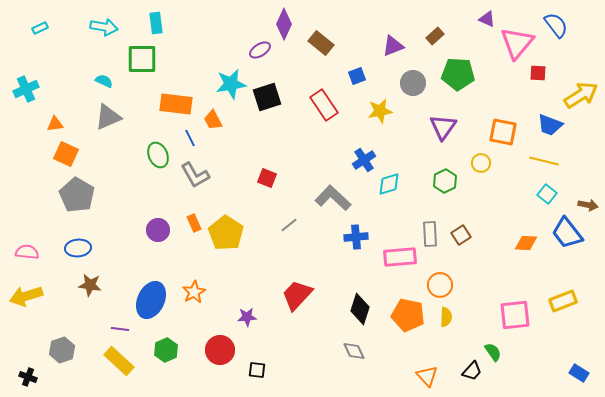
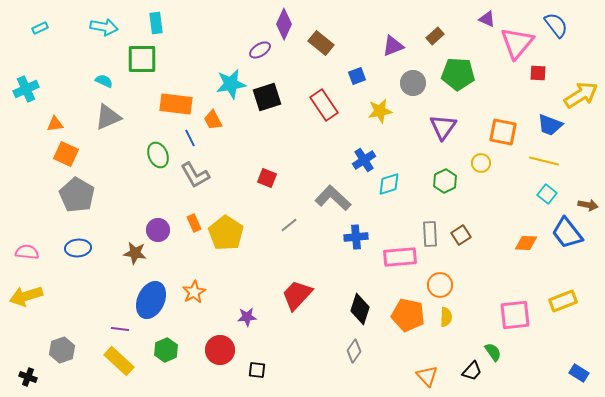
brown star at (90, 285): moved 45 px right, 32 px up
gray diamond at (354, 351): rotated 60 degrees clockwise
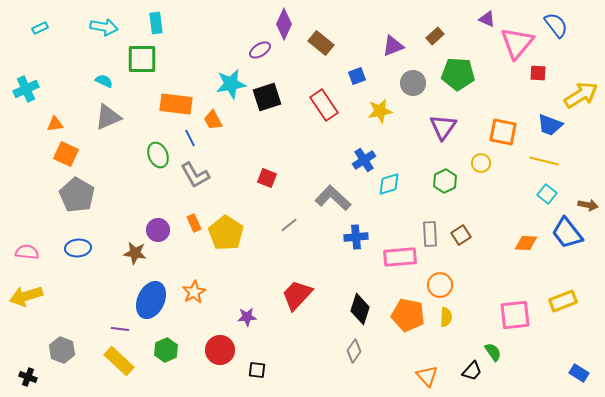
gray hexagon at (62, 350): rotated 20 degrees counterclockwise
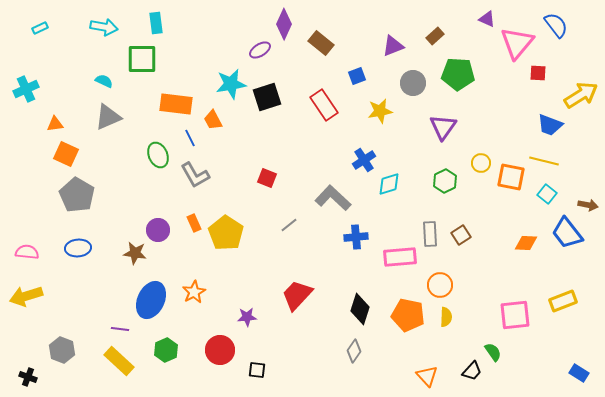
orange square at (503, 132): moved 8 px right, 45 px down
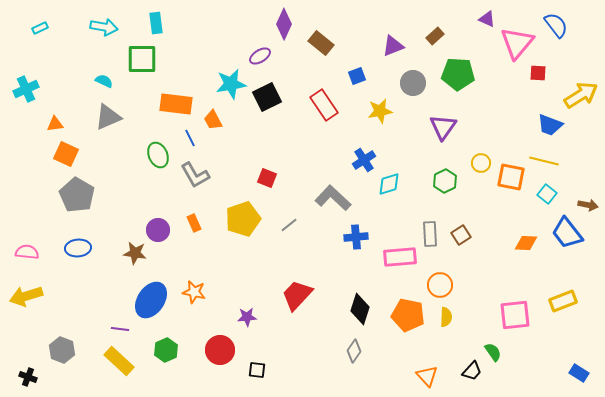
purple ellipse at (260, 50): moved 6 px down
black square at (267, 97): rotated 8 degrees counterclockwise
yellow pentagon at (226, 233): moved 17 px right, 14 px up; rotated 20 degrees clockwise
orange star at (194, 292): rotated 30 degrees counterclockwise
blue ellipse at (151, 300): rotated 9 degrees clockwise
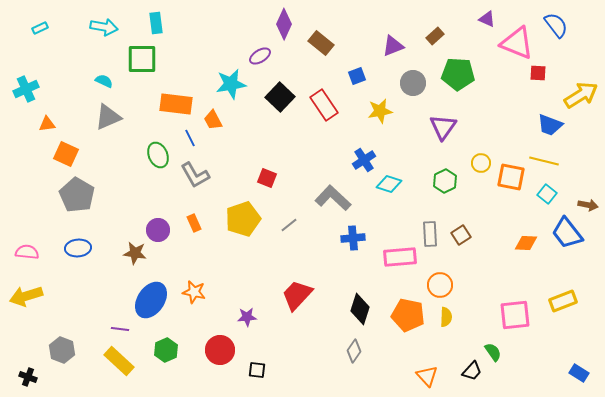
pink triangle at (517, 43): rotated 48 degrees counterclockwise
black square at (267, 97): moved 13 px right; rotated 20 degrees counterclockwise
orange triangle at (55, 124): moved 8 px left
cyan diamond at (389, 184): rotated 35 degrees clockwise
blue cross at (356, 237): moved 3 px left, 1 px down
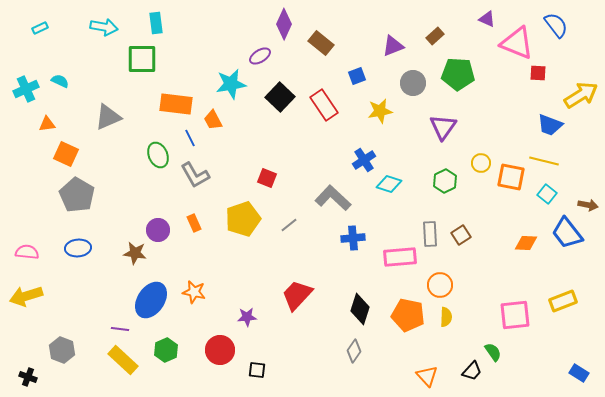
cyan semicircle at (104, 81): moved 44 px left
yellow rectangle at (119, 361): moved 4 px right, 1 px up
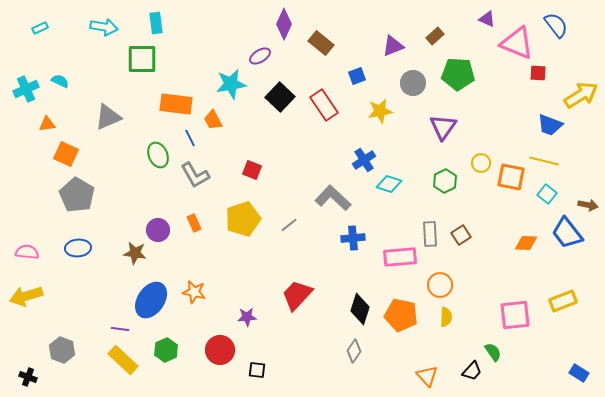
red square at (267, 178): moved 15 px left, 8 px up
orange pentagon at (408, 315): moved 7 px left
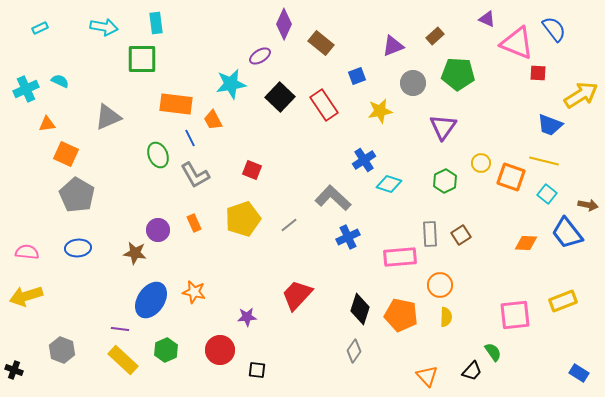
blue semicircle at (556, 25): moved 2 px left, 4 px down
orange square at (511, 177): rotated 8 degrees clockwise
blue cross at (353, 238): moved 5 px left, 1 px up; rotated 20 degrees counterclockwise
black cross at (28, 377): moved 14 px left, 7 px up
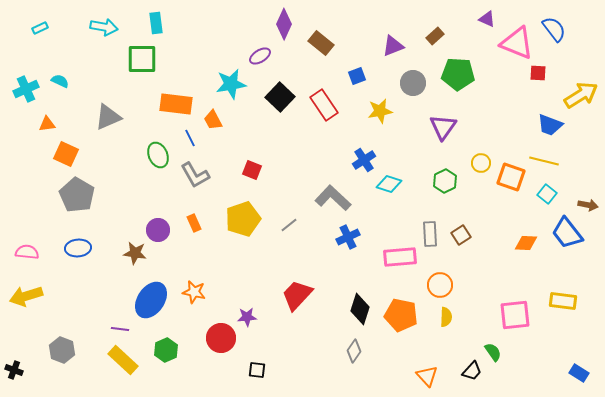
yellow rectangle at (563, 301): rotated 28 degrees clockwise
red circle at (220, 350): moved 1 px right, 12 px up
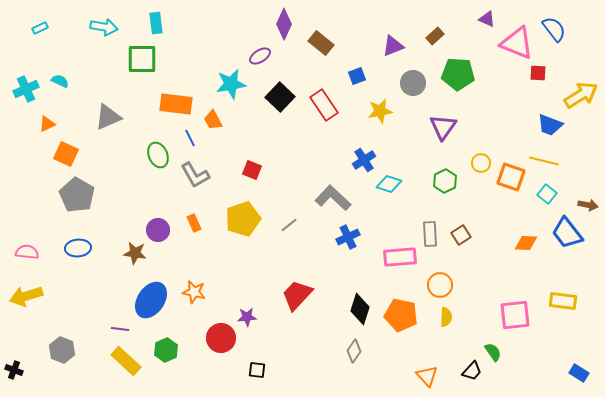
orange triangle at (47, 124): rotated 18 degrees counterclockwise
yellow rectangle at (123, 360): moved 3 px right, 1 px down
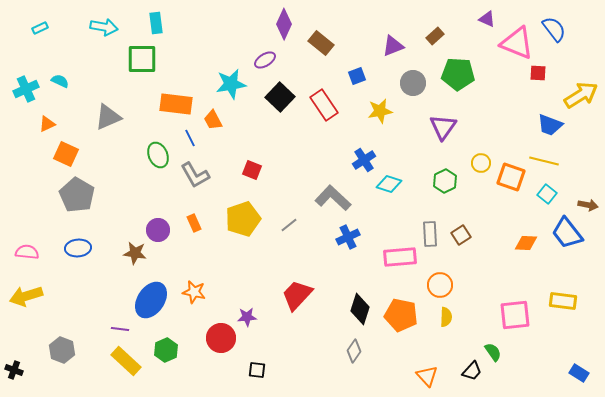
purple ellipse at (260, 56): moved 5 px right, 4 px down
